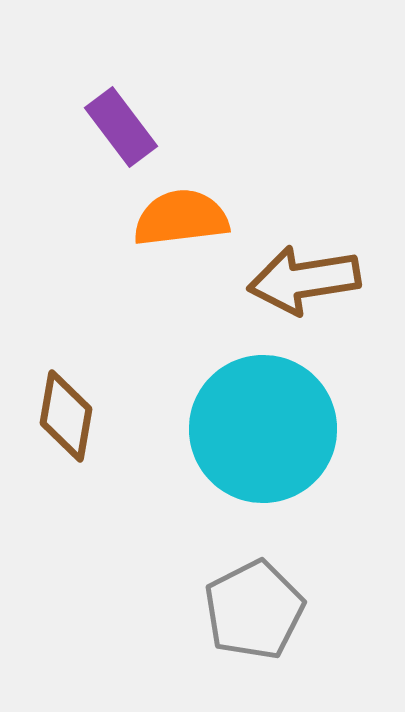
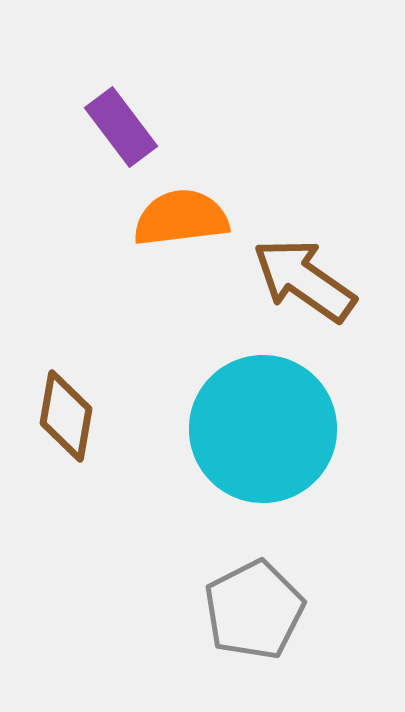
brown arrow: rotated 44 degrees clockwise
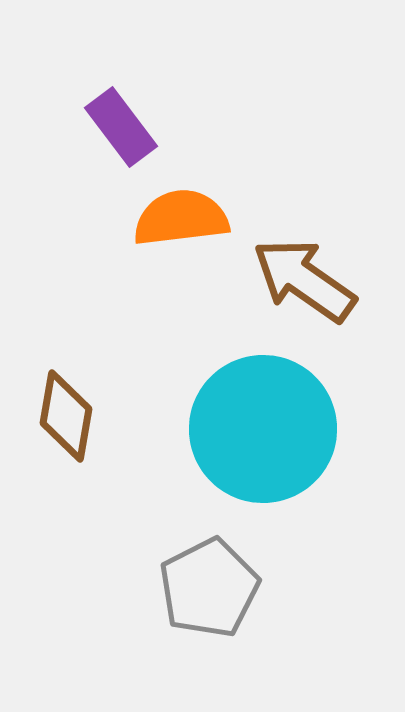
gray pentagon: moved 45 px left, 22 px up
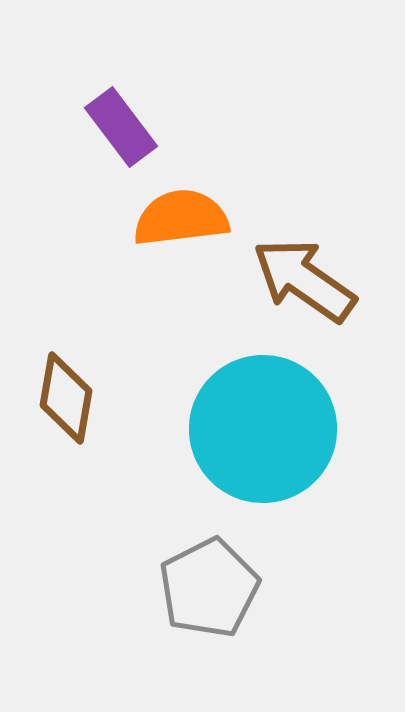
brown diamond: moved 18 px up
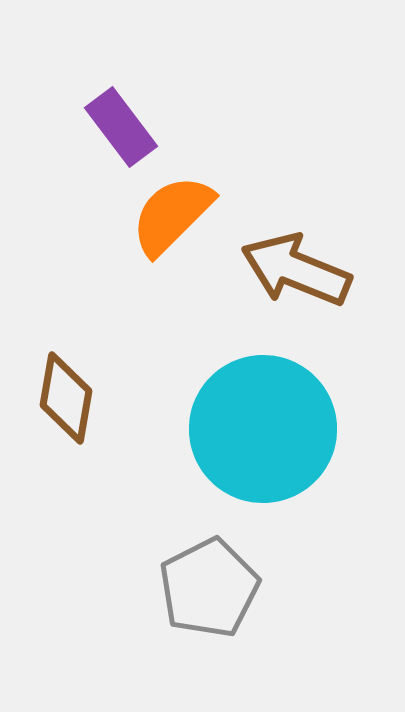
orange semicircle: moved 9 px left, 3 px up; rotated 38 degrees counterclockwise
brown arrow: moved 8 px left, 10 px up; rotated 13 degrees counterclockwise
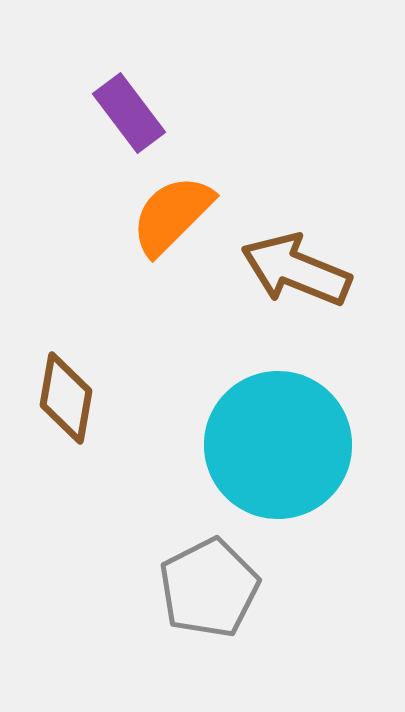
purple rectangle: moved 8 px right, 14 px up
cyan circle: moved 15 px right, 16 px down
